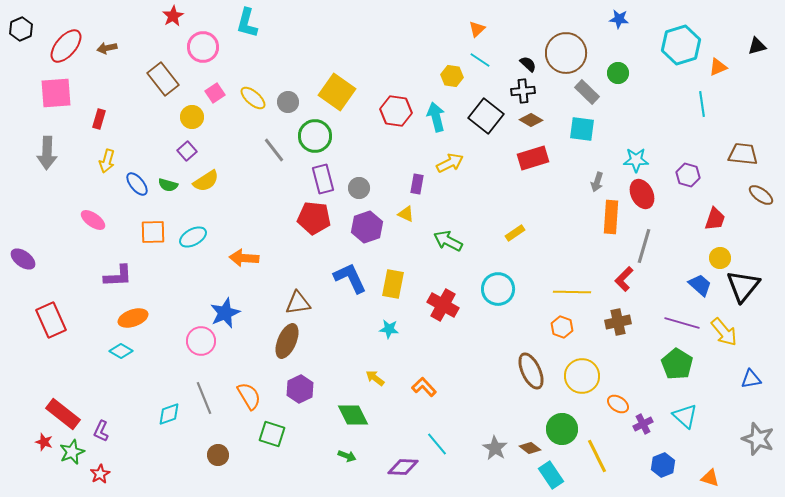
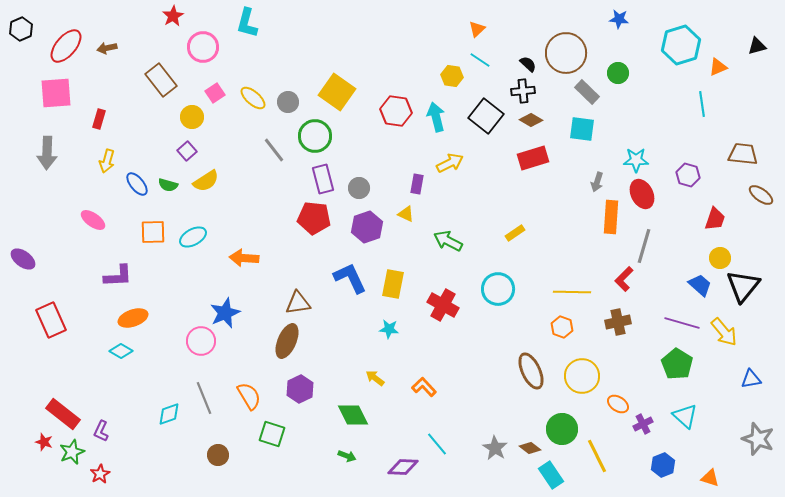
brown rectangle at (163, 79): moved 2 px left, 1 px down
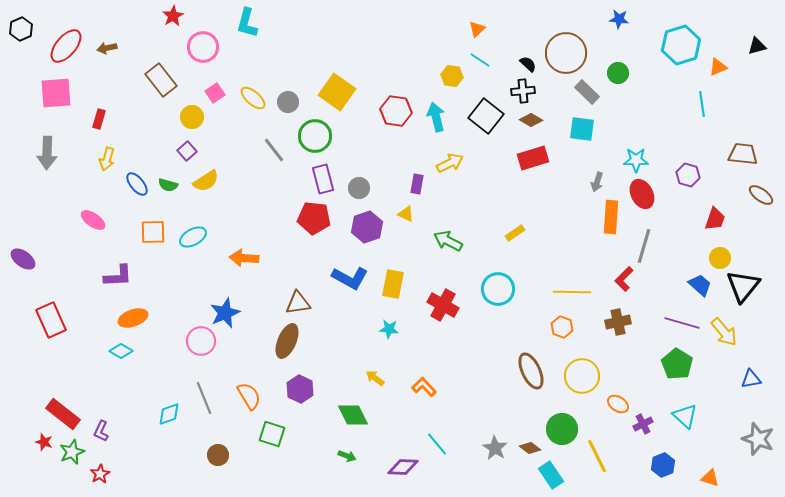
yellow arrow at (107, 161): moved 2 px up
blue L-shape at (350, 278): rotated 144 degrees clockwise
purple hexagon at (300, 389): rotated 8 degrees counterclockwise
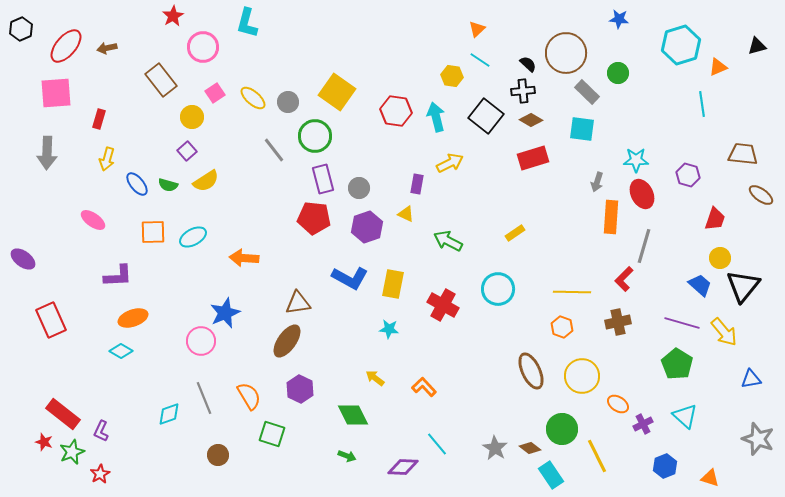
brown ellipse at (287, 341): rotated 12 degrees clockwise
blue hexagon at (663, 465): moved 2 px right, 1 px down
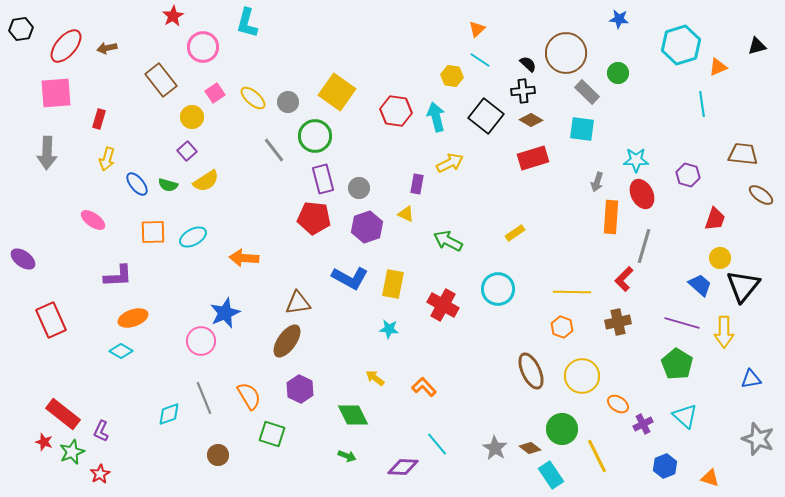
black hexagon at (21, 29): rotated 15 degrees clockwise
yellow arrow at (724, 332): rotated 40 degrees clockwise
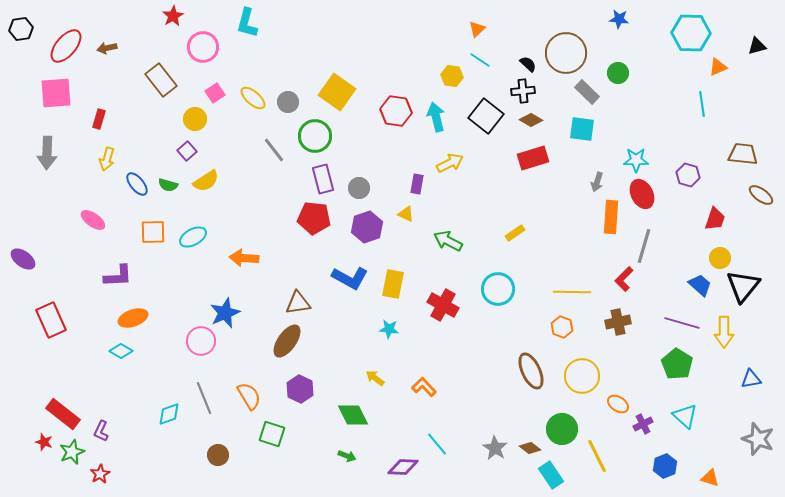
cyan hexagon at (681, 45): moved 10 px right, 12 px up; rotated 18 degrees clockwise
yellow circle at (192, 117): moved 3 px right, 2 px down
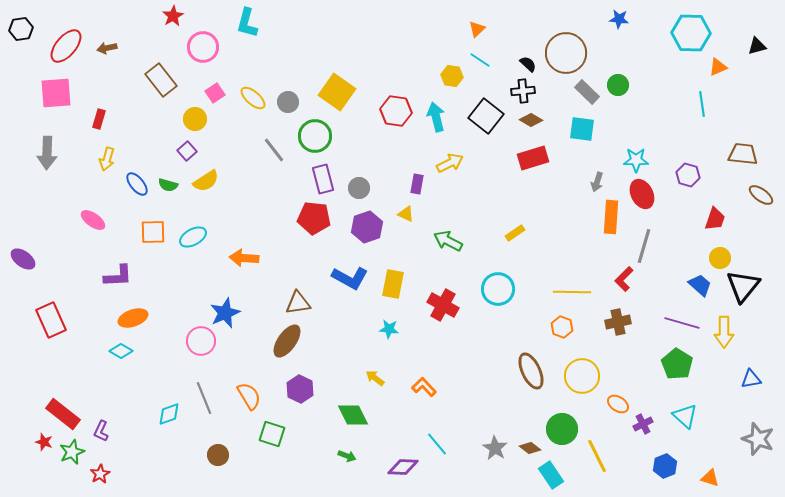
green circle at (618, 73): moved 12 px down
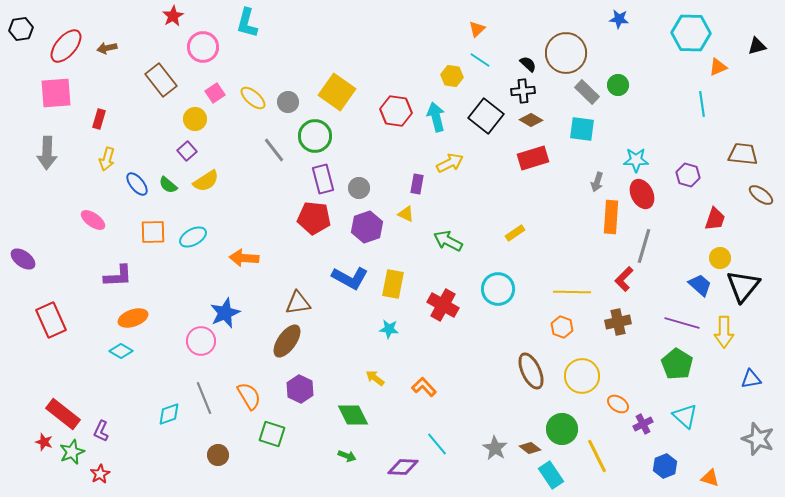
green semicircle at (168, 185): rotated 24 degrees clockwise
